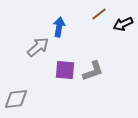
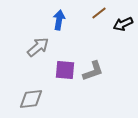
brown line: moved 1 px up
blue arrow: moved 7 px up
gray diamond: moved 15 px right
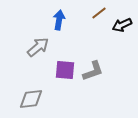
black arrow: moved 1 px left, 1 px down
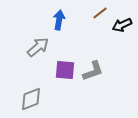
brown line: moved 1 px right
gray diamond: rotated 15 degrees counterclockwise
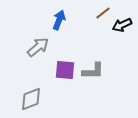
brown line: moved 3 px right
blue arrow: rotated 12 degrees clockwise
gray L-shape: rotated 20 degrees clockwise
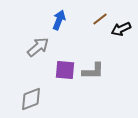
brown line: moved 3 px left, 6 px down
black arrow: moved 1 px left, 4 px down
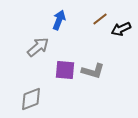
gray L-shape: rotated 15 degrees clockwise
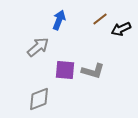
gray diamond: moved 8 px right
